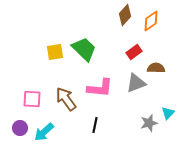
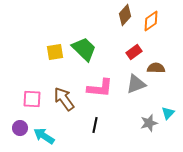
gray triangle: moved 1 px down
brown arrow: moved 2 px left
cyan arrow: moved 4 px down; rotated 75 degrees clockwise
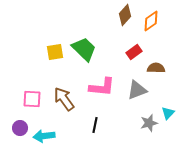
gray triangle: moved 1 px right, 6 px down
pink L-shape: moved 2 px right, 1 px up
cyan arrow: rotated 40 degrees counterclockwise
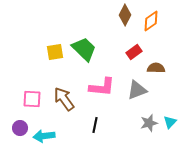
brown diamond: rotated 15 degrees counterclockwise
cyan triangle: moved 2 px right, 9 px down
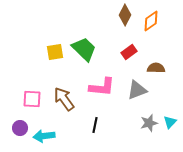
red rectangle: moved 5 px left
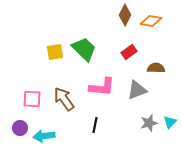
orange diamond: rotated 45 degrees clockwise
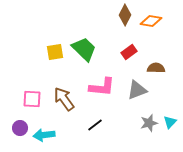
black line: rotated 42 degrees clockwise
cyan arrow: moved 1 px up
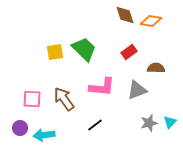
brown diamond: rotated 45 degrees counterclockwise
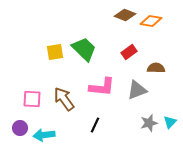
brown diamond: rotated 50 degrees counterclockwise
black line: rotated 28 degrees counterclockwise
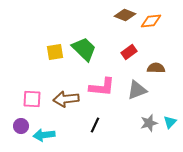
orange diamond: rotated 15 degrees counterclockwise
brown arrow: moved 2 px right; rotated 60 degrees counterclockwise
purple circle: moved 1 px right, 2 px up
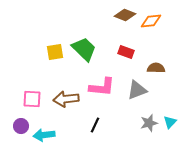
red rectangle: moved 3 px left; rotated 56 degrees clockwise
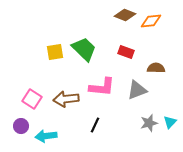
pink square: rotated 30 degrees clockwise
cyan arrow: moved 2 px right, 1 px down
